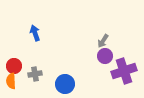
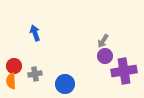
purple cross: rotated 10 degrees clockwise
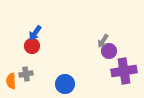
blue arrow: rotated 126 degrees counterclockwise
purple circle: moved 4 px right, 5 px up
red circle: moved 18 px right, 20 px up
gray cross: moved 9 px left
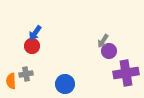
purple cross: moved 2 px right, 2 px down
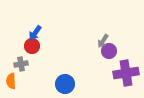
gray cross: moved 5 px left, 10 px up
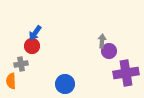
gray arrow: moved 1 px left; rotated 152 degrees clockwise
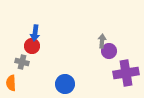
blue arrow: rotated 28 degrees counterclockwise
gray cross: moved 1 px right, 2 px up; rotated 24 degrees clockwise
orange semicircle: moved 2 px down
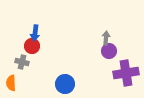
gray arrow: moved 4 px right, 3 px up
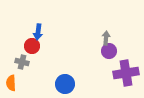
blue arrow: moved 3 px right, 1 px up
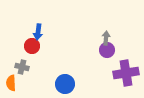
purple circle: moved 2 px left, 1 px up
gray cross: moved 5 px down
